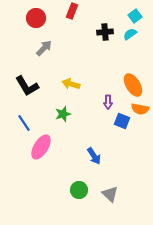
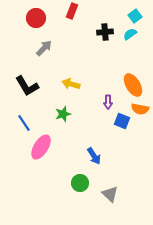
green circle: moved 1 px right, 7 px up
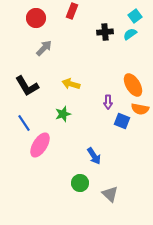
pink ellipse: moved 1 px left, 2 px up
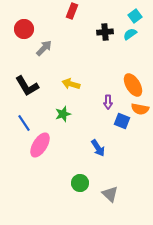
red circle: moved 12 px left, 11 px down
blue arrow: moved 4 px right, 8 px up
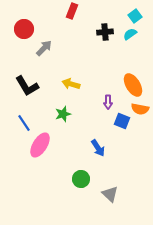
green circle: moved 1 px right, 4 px up
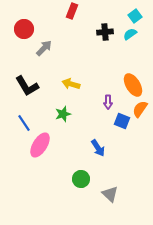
orange semicircle: rotated 114 degrees clockwise
